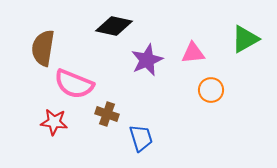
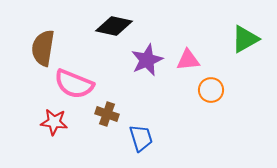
pink triangle: moved 5 px left, 7 px down
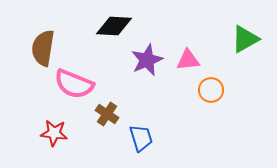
black diamond: rotated 9 degrees counterclockwise
brown cross: rotated 15 degrees clockwise
red star: moved 11 px down
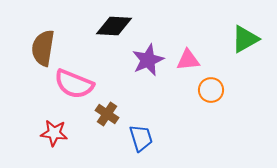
purple star: moved 1 px right
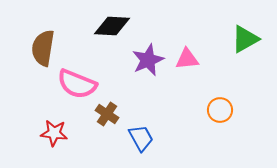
black diamond: moved 2 px left
pink triangle: moved 1 px left, 1 px up
pink semicircle: moved 3 px right
orange circle: moved 9 px right, 20 px down
blue trapezoid: rotated 12 degrees counterclockwise
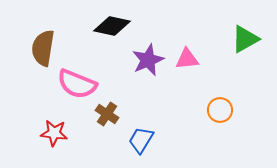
black diamond: rotated 9 degrees clockwise
blue trapezoid: moved 2 px down; rotated 120 degrees counterclockwise
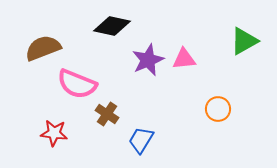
green triangle: moved 1 px left, 2 px down
brown semicircle: rotated 60 degrees clockwise
pink triangle: moved 3 px left
orange circle: moved 2 px left, 1 px up
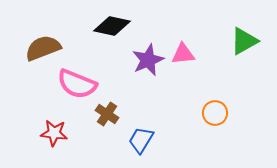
pink triangle: moved 1 px left, 5 px up
orange circle: moved 3 px left, 4 px down
